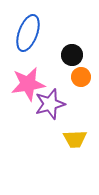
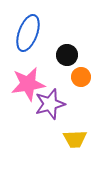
black circle: moved 5 px left
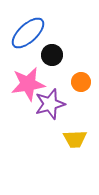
blue ellipse: rotated 27 degrees clockwise
black circle: moved 15 px left
orange circle: moved 5 px down
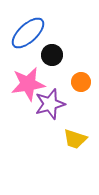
yellow trapezoid: rotated 20 degrees clockwise
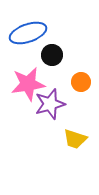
blue ellipse: rotated 24 degrees clockwise
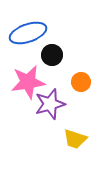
pink star: moved 2 px up
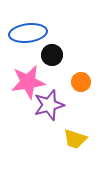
blue ellipse: rotated 12 degrees clockwise
purple star: moved 1 px left, 1 px down
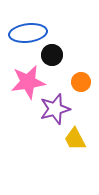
purple star: moved 6 px right, 4 px down
yellow trapezoid: rotated 45 degrees clockwise
